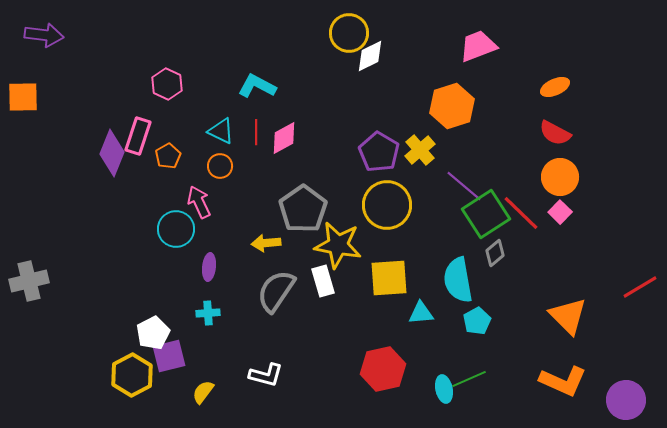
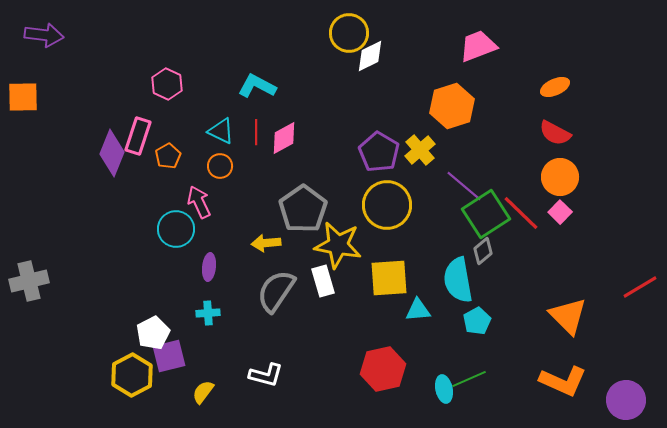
gray diamond at (495, 253): moved 12 px left, 2 px up
cyan triangle at (421, 313): moved 3 px left, 3 px up
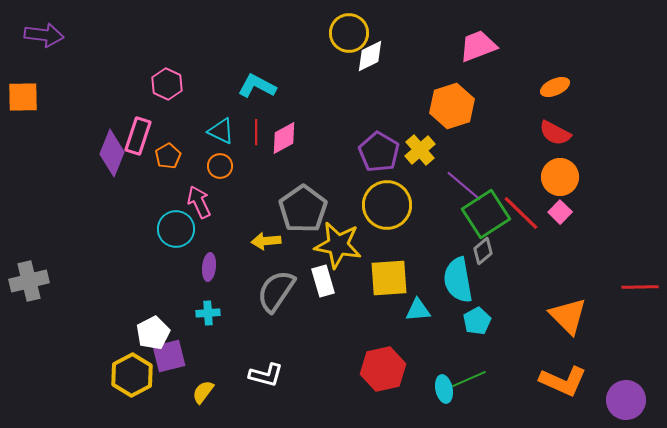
yellow arrow at (266, 243): moved 2 px up
red line at (640, 287): rotated 30 degrees clockwise
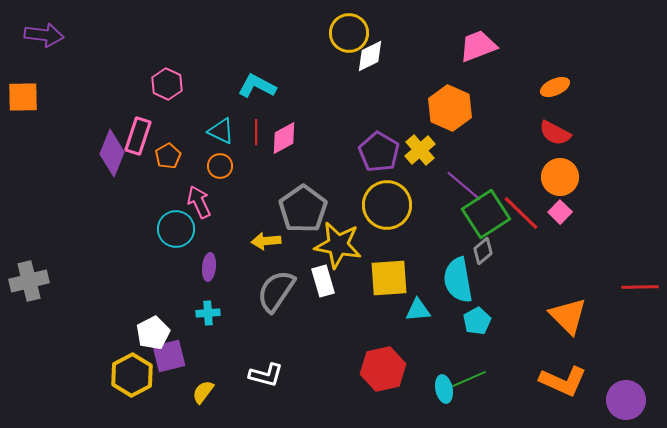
orange hexagon at (452, 106): moved 2 px left, 2 px down; rotated 18 degrees counterclockwise
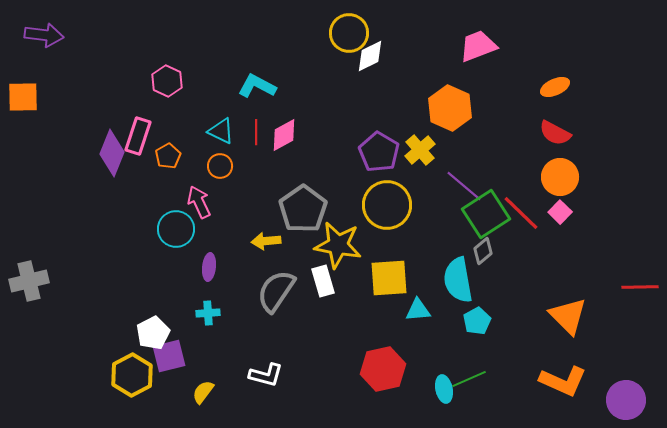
pink hexagon at (167, 84): moved 3 px up
pink diamond at (284, 138): moved 3 px up
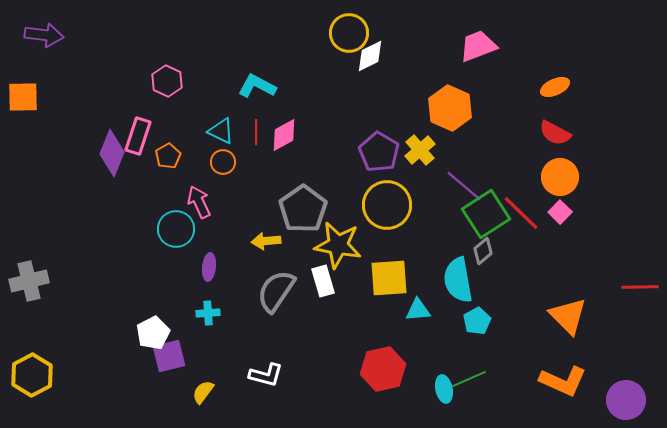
orange circle at (220, 166): moved 3 px right, 4 px up
yellow hexagon at (132, 375): moved 100 px left
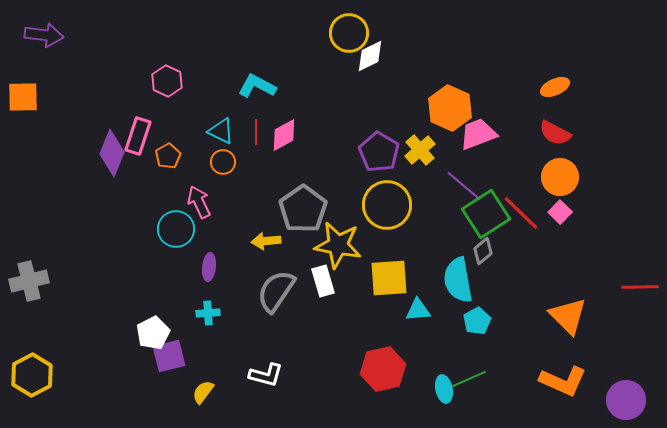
pink trapezoid at (478, 46): moved 88 px down
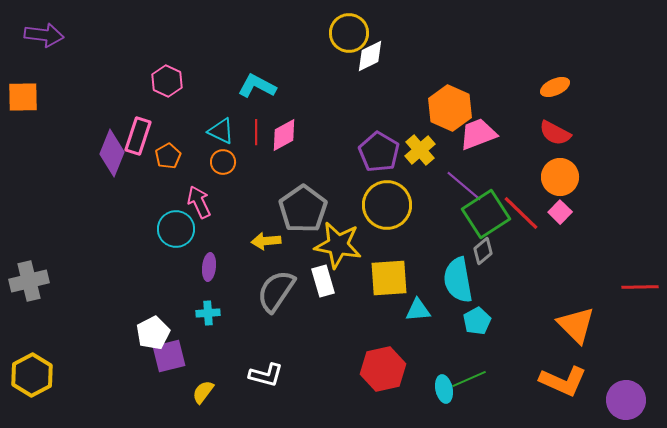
orange triangle at (568, 316): moved 8 px right, 9 px down
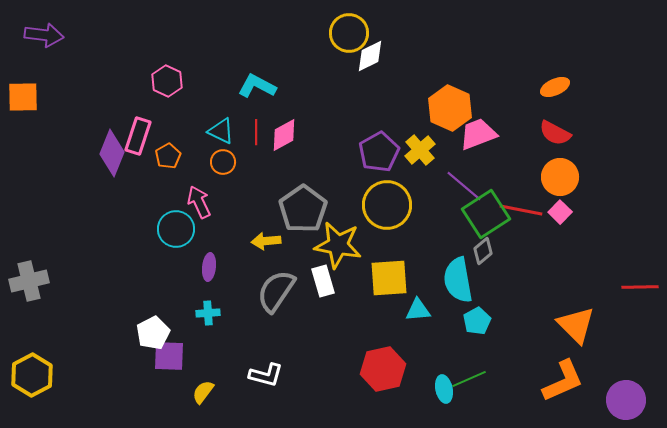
purple pentagon at (379, 152): rotated 12 degrees clockwise
red line at (521, 213): moved 3 px up; rotated 33 degrees counterclockwise
purple square at (169, 356): rotated 16 degrees clockwise
orange L-shape at (563, 381): rotated 48 degrees counterclockwise
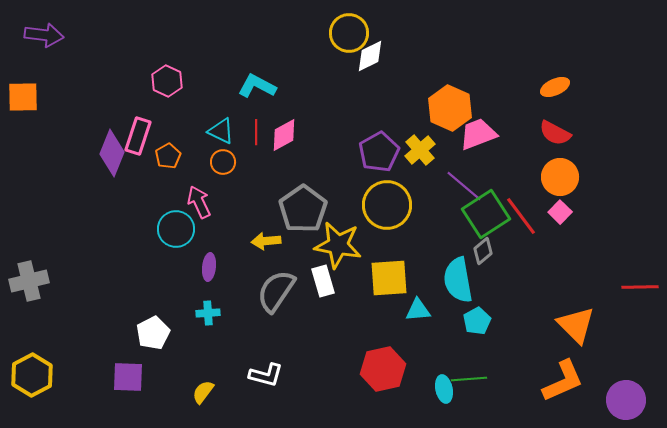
red line at (521, 210): moved 6 px down; rotated 42 degrees clockwise
purple square at (169, 356): moved 41 px left, 21 px down
green line at (469, 379): rotated 20 degrees clockwise
